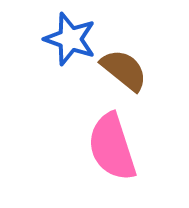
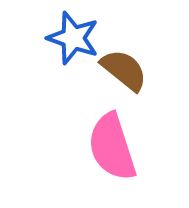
blue star: moved 3 px right, 1 px up
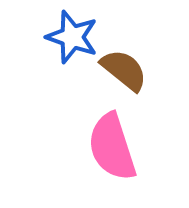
blue star: moved 1 px left, 1 px up
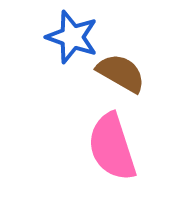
brown semicircle: moved 3 px left, 3 px down; rotated 9 degrees counterclockwise
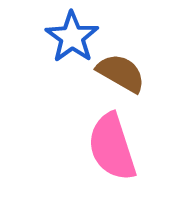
blue star: rotated 16 degrees clockwise
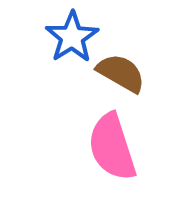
blue star: rotated 4 degrees clockwise
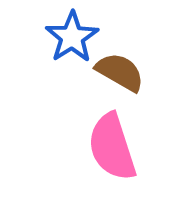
brown semicircle: moved 1 px left, 1 px up
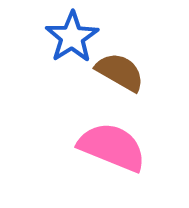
pink semicircle: rotated 130 degrees clockwise
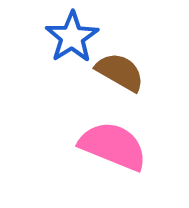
pink semicircle: moved 1 px right, 1 px up
